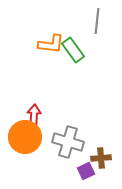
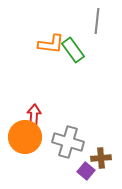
purple square: rotated 24 degrees counterclockwise
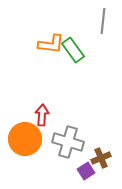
gray line: moved 6 px right
red arrow: moved 8 px right
orange circle: moved 2 px down
brown cross: rotated 18 degrees counterclockwise
purple square: rotated 18 degrees clockwise
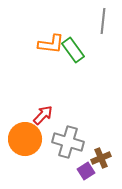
red arrow: moved 1 px right; rotated 40 degrees clockwise
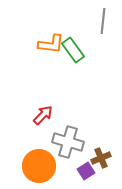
orange circle: moved 14 px right, 27 px down
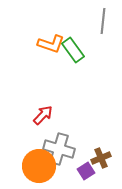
orange L-shape: rotated 12 degrees clockwise
gray cross: moved 9 px left, 7 px down
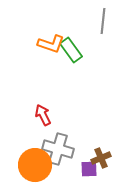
green rectangle: moved 2 px left
red arrow: rotated 70 degrees counterclockwise
gray cross: moved 1 px left
orange circle: moved 4 px left, 1 px up
purple square: moved 3 px right, 2 px up; rotated 30 degrees clockwise
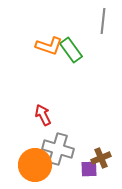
orange L-shape: moved 2 px left, 2 px down
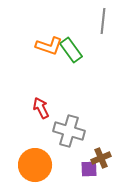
red arrow: moved 2 px left, 7 px up
gray cross: moved 11 px right, 18 px up
